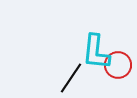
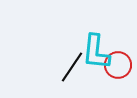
black line: moved 1 px right, 11 px up
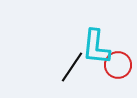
cyan L-shape: moved 5 px up
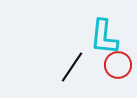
cyan L-shape: moved 8 px right, 10 px up
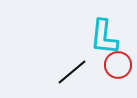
black line: moved 5 px down; rotated 16 degrees clockwise
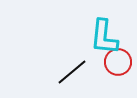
red circle: moved 3 px up
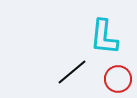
red circle: moved 17 px down
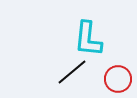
cyan L-shape: moved 16 px left, 2 px down
